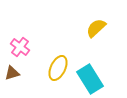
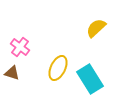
brown triangle: rotated 35 degrees clockwise
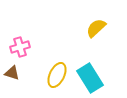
pink cross: rotated 36 degrees clockwise
yellow ellipse: moved 1 px left, 7 px down
cyan rectangle: moved 1 px up
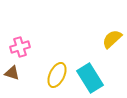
yellow semicircle: moved 16 px right, 11 px down
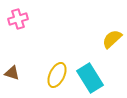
pink cross: moved 2 px left, 28 px up
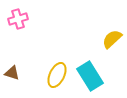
cyan rectangle: moved 2 px up
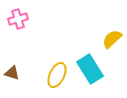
cyan rectangle: moved 7 px up
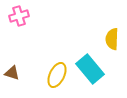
pink cross: moved 1 px right, 3 px up
yellow semicircle: rotated 45 degrees counterclockwise
cyan rectangle: rotated 8 degrees counterclockwise
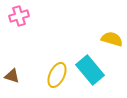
yellow semicircle: rotated 105 degrees clockwise
cyan rectangle: moved 1 px down
brown triangle: moved 3 px down
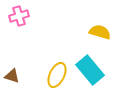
yellow semicircle: moved 12 px left, 7 px up
